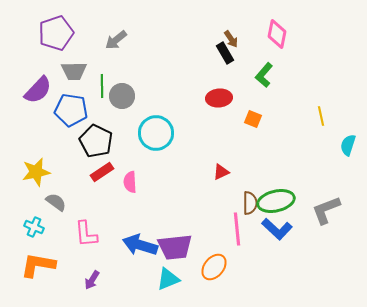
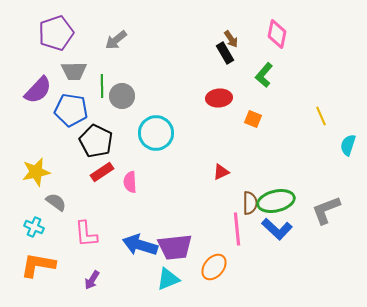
yellow line: rotated 12 degrees counterclockwise
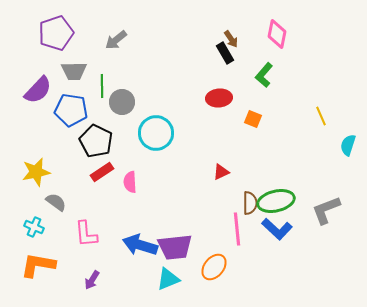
gray circle: moved 6 px down
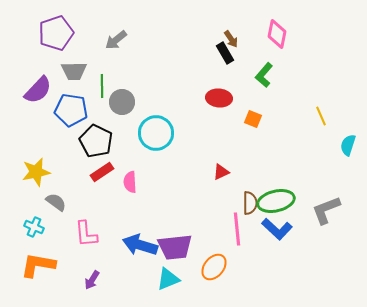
red ellipse: rotated 10 degrees clockwise
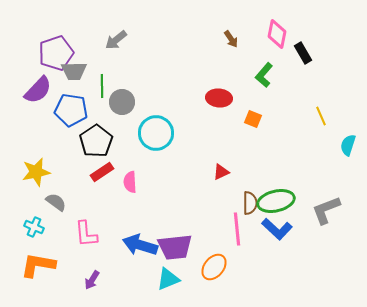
purple pentagon: moved 20 px down
black rectangle: moved 78 px right
black pentagon: rotated 12 degrees clockwise
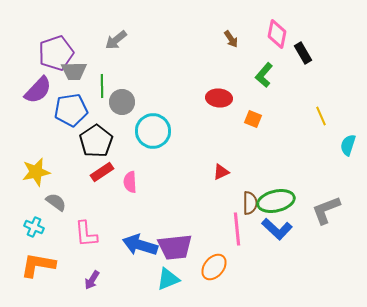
blue pentagon: rotated 16 degrees counterclockwise
cyan circle: moved 3 px left, 2 px up
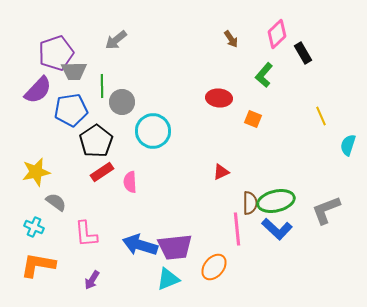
pink diamond: rotated 36 degrees clockwise
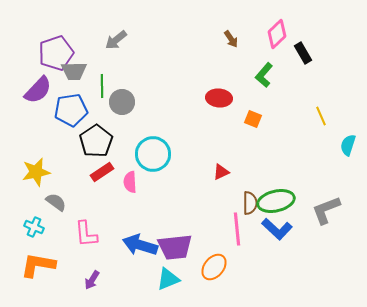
cyan circle: moved 23 px down
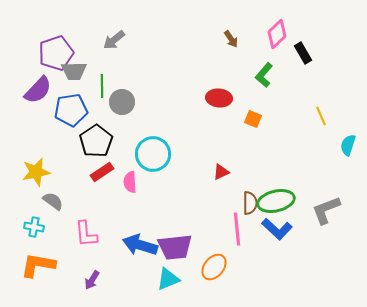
gray arrow: moved 2 px left
gray semicircle: moved 3 px left, 1 px up
cyan cross: rotated 12 degrees counterclockwise
